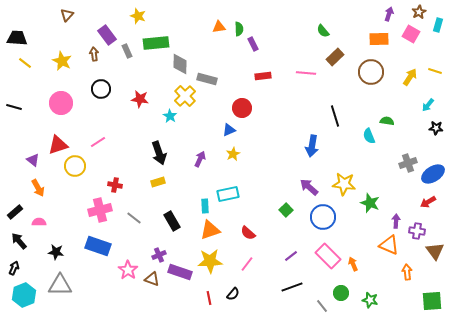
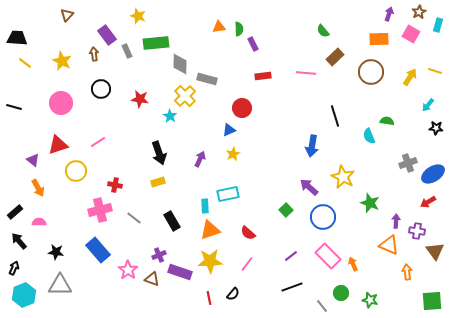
yellow circle at (75, 166): moved 1 px right, 5 px down
yellow star at (344, 184): moved 1 px left, 7 px up; rotated 20 degrees clockwise
blue rectangle at (98, 246): moved 4 px down; rotated 30 degrees clockwise
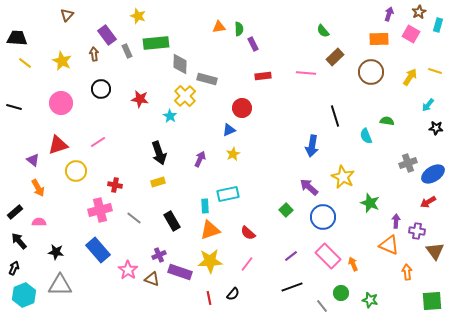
cyan semicircle at (369, 136): moved 3 px left
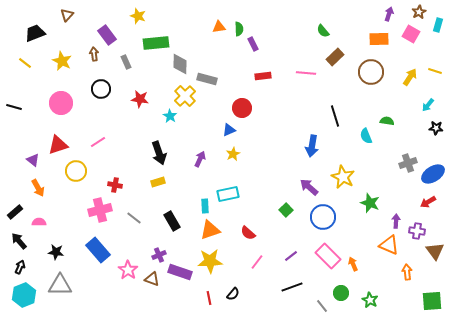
black trapezoid at (17, 38): moved 18 px right, 5 px up; rotated 25 degrees counterclockwise
gray rectangle at (127, 51): moved 1 px left, 11 px down
pink line at (247, 264): moved 10 px right, 2 px up
black arrow at (14, 268): moved 6 px right, 1 px up
green star at (370, 300): rotated 14 degrees clockwise
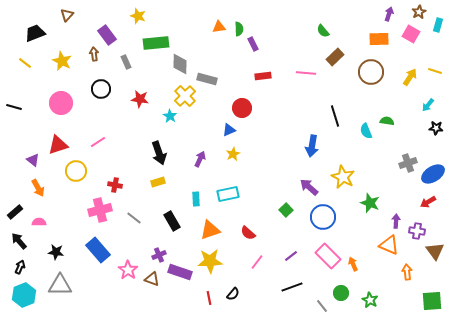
cyan semicircle at (366, 136): moved 5 px up
cyan rectangle at (205, 206): moved 9 px left, 7 px up
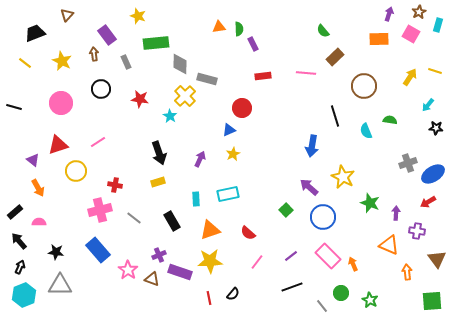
brown circle at (371, 72): moved 7 px left, 14 px down
green semicircle at (387, 121): moved 3 px right, 1 px up
purple arrow at (396, 221): moved 8 px up
brown triangle at (435, 251): moved 2 px right, 8 px down
